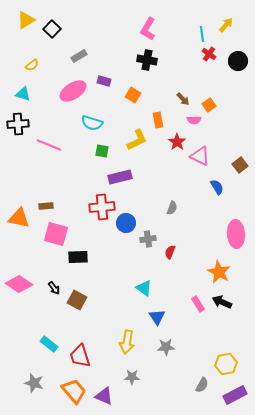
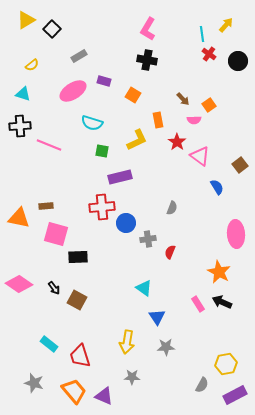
black cross at (18, 124): moved 2 px right, 2 px down
pink triangle at (200, 156): rotated 10 degrees clockwise
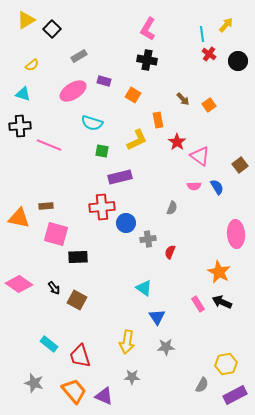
pink semicircle at (194, 120): moved 66 px down
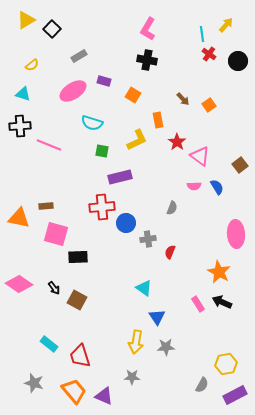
yellow arrow at (127, 342): moved 9 px right
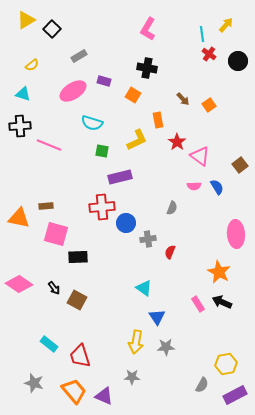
black cross at (147, 60): moved 8 px down
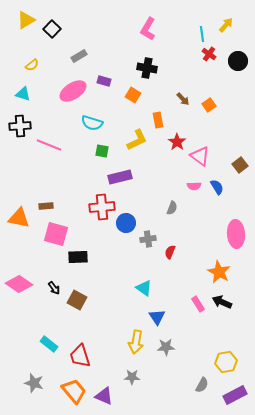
yellow hexagon at (226, 364): moved 2 px up
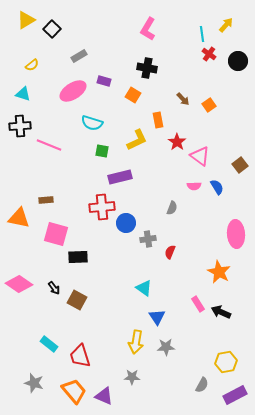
brown rectangle at (46, 206): moved 6 px up
black arrow at (222, 302): moved 1 px left, 10 px down
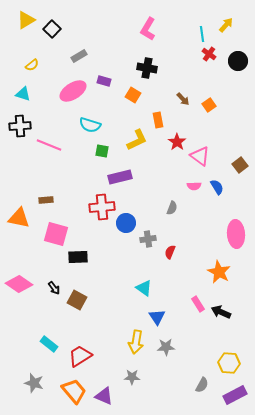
cyan semicircle at (92, 123): moved 2 px left, 2 px down
red trapezoid at (80, 356): rotated 75 degrees clockwise
yellow hexagon at (226, 362): moved 3 px right, 1 px down; rotated 15 degrees clockwise
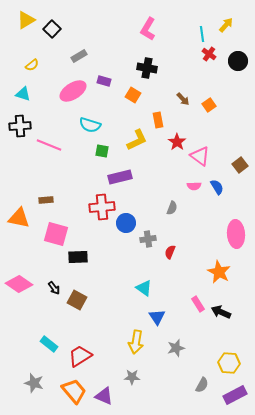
gray star at (166, 347): moved 10 px right, 1 px down; rotated 12 degrees counterclockwise
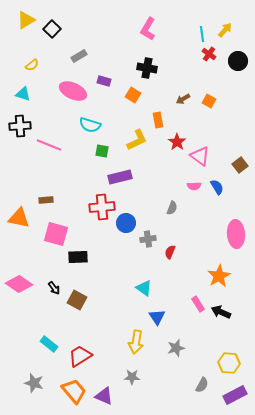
yellow arrow at (226, 25): moved 1 px left, 5 px down
pink ellipse at (73, 91): rotated 56 degrees clockwise
brown arrow at (183, 99): rotated 104 degrees clockwise
orange square at (209, 105): moved 4 px up; rotated 24 degrees counterclockwise
orange star at (219, 272): moved 4 px down; rotated 15 degrees clockwise
